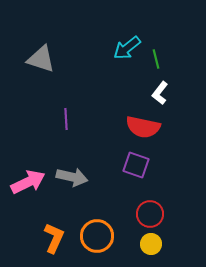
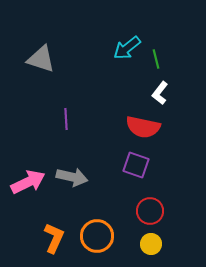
red circle: moved 3 px up
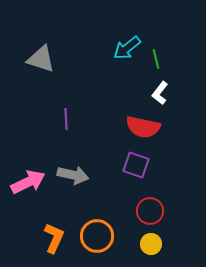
gray arrow: moved 1 px right, 2 px up
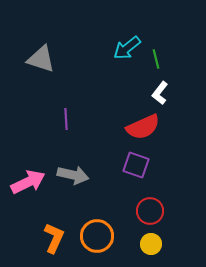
red semicircle: rotated 36 degrees counterclockwise
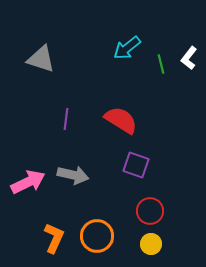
green line: moved 5 px right, 5 px down
white L-shape: moved 29 px right, 35 px up
purple line: rotated 10 degrees clockwise
red semicircle: moved 22 px left, 7 px up; rotated 124 degrees counterclockwise
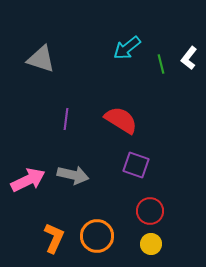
pink arrow: moved 2 px up
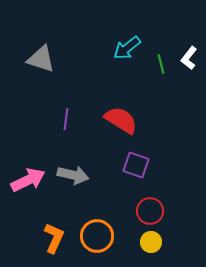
yellow circle: moved 2 px up
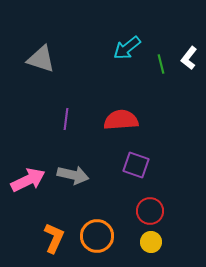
red semicircle: rotated 36 degrees counterclockwise
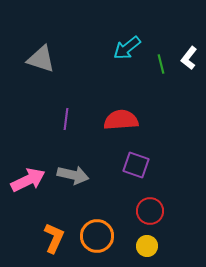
yellow circle: moved 4 px left, 4 px down
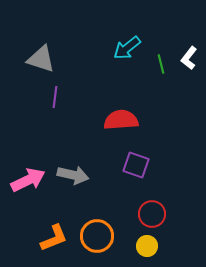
purple line: moved 11 px left, 22 px up
red circle: moved 2 px right, 3 px down
orange L-shape: rotated 44 degrees clockwise
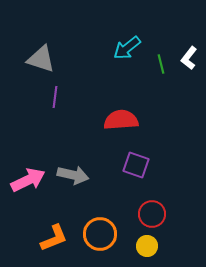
orange circle: moved 3 px right, 2 px up
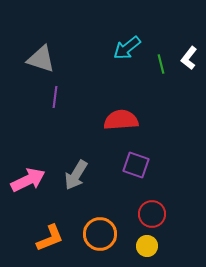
gray arrow: moved 3 px right; rotated 108 degrees clockwise
orange L-shape: moved 4 px left
